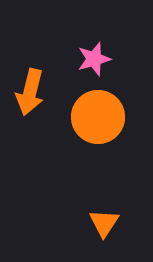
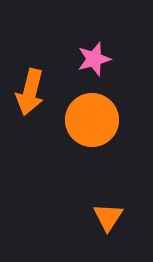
orange circle: moved 6 px left, 3 px down
orange triangle: moved 4 px right, 6 px up
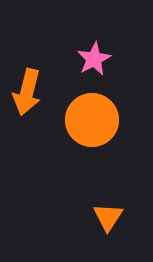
pink star: rotated 12 degrees counterclockwise
orange arrow: moved 3 px left
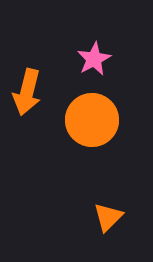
orange triangle: rotated 12 degrees clockwise
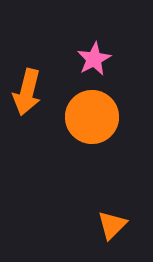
orange circle: moved 3 px up
orange triangle: moved 4 px right, 8 px down
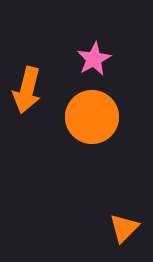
orange arrow: moved 2 px up
orange triangle: moved 12 px right, 3 px down
